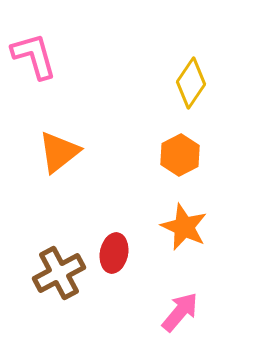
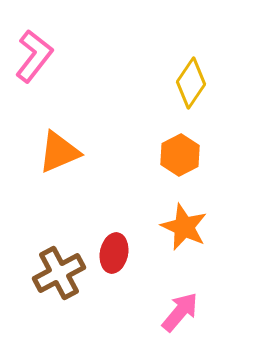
pink L-shape: rotated 54 degrees clockwise
orange triangle: rotated 15 degrees clockwise
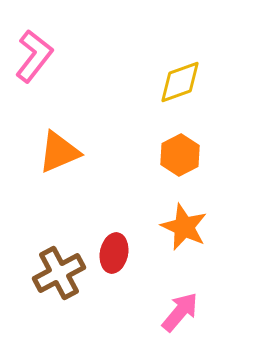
yellow diamond: moved 11 px left, 1 px up; rotated 36 degrees clockwise
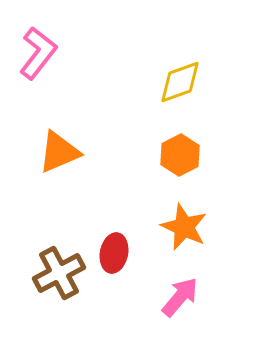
pink L-shape: moved 4 px right, 3 px up
pink arrow: moved 15 px up
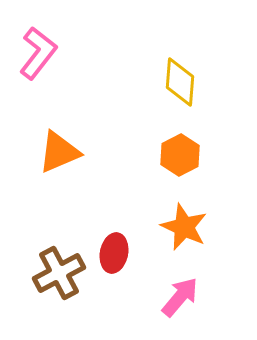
yellow diamond: rotated 66 degrees counterclockwise
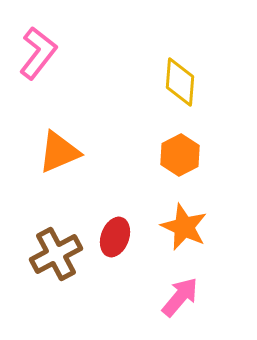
red ellipse: moved 1 px right, 16 px up; rotated 9 degrees clockwise
brown cross: moved 3 px left, 19 px up
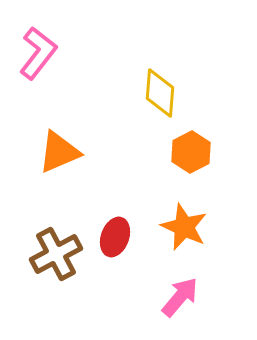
yellow diamond: moved 20 px left, 11 px down
orange hexagon: moved 11 px right, 3 px up
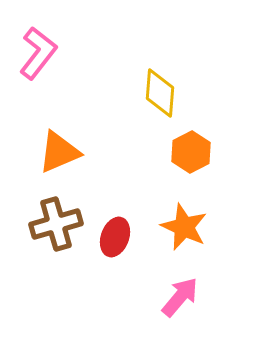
brown cross: moved 30 px up; rotated 12 degrees clockwise
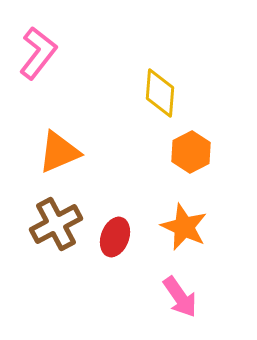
brown cross: rotated 12 degrees counterclockwise
pink arrow: rotated 105 degrees clockwise
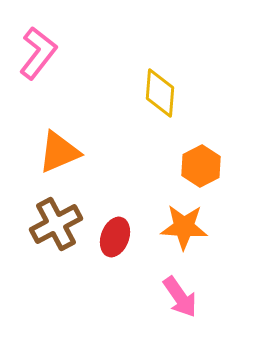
orange hexagon: moved 10 px right, 14 px down
orange star: rotated 21 degrees counterclockwise
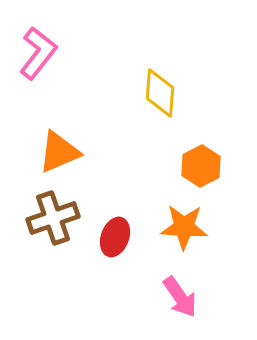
brown cross: moved 3 px left, 6 px up; rotated 9 degrees clockwise
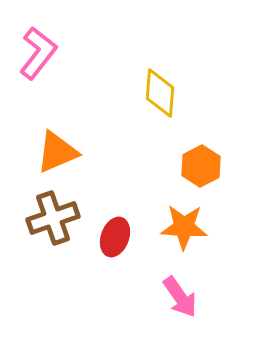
orange triangle: moved 2 px left
